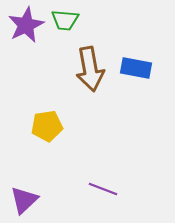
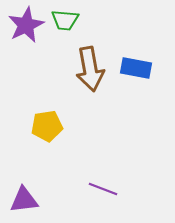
purple triangle: rotated 36 degrees clockwise
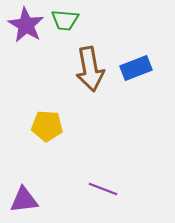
purple star: rotated 15 degrees counterclockwise
blue rectangle: rotated 32 degrees counterclockwise
yellow pentagon: rotated 12 degrees clockwise
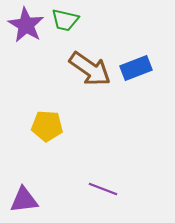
green trapezoid: rotated 8 degrees clockwise
brown arrow: rotated 45 degrees counterclockwise
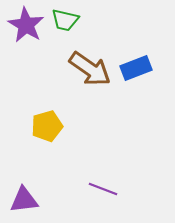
yellow pentagon: rotated 20 degrees counterclockwise
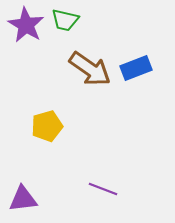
purple triangle: moved 1 px left, 1 px up
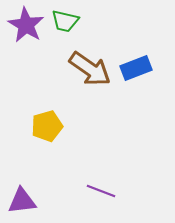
green trapezoid: moved 1 px down
purple line: moved 2 px left, 2 px down
purple triangle: moved 1 px left, 2 px down
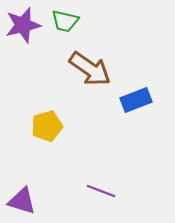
purple star: moved 3 px left; rotated 27 degrees clockwise
blue rectangle: moved 32 px down
purple triangle: rotated 24 degrees clockwise
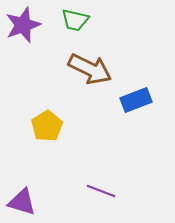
green trapezoid: moved 10 px right, 1 px up
purple star: rotated 6 degrees counterclockwise
brown arrow: rotated 9 degrees counterclockwise
yellow pentagon: rotated 16 degrees counterclockwise
purple triangle: moved 1 px down
